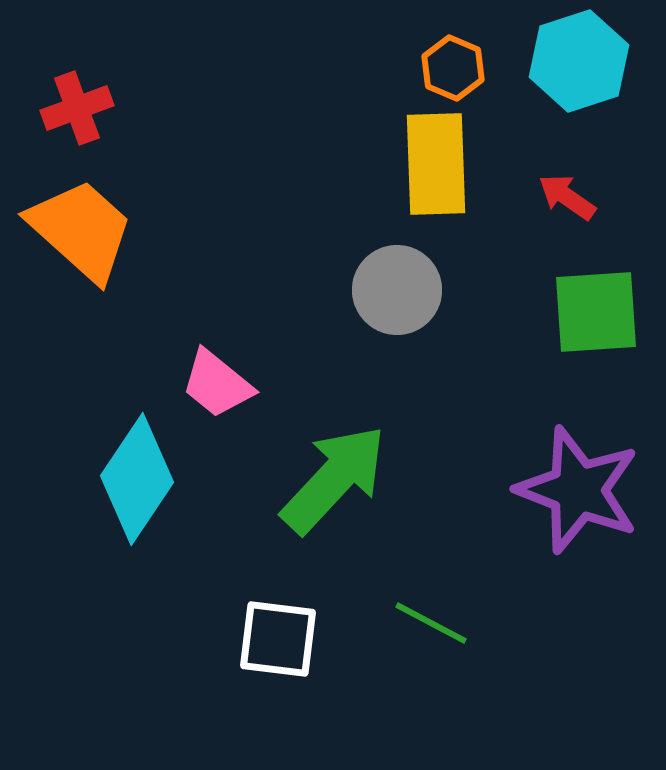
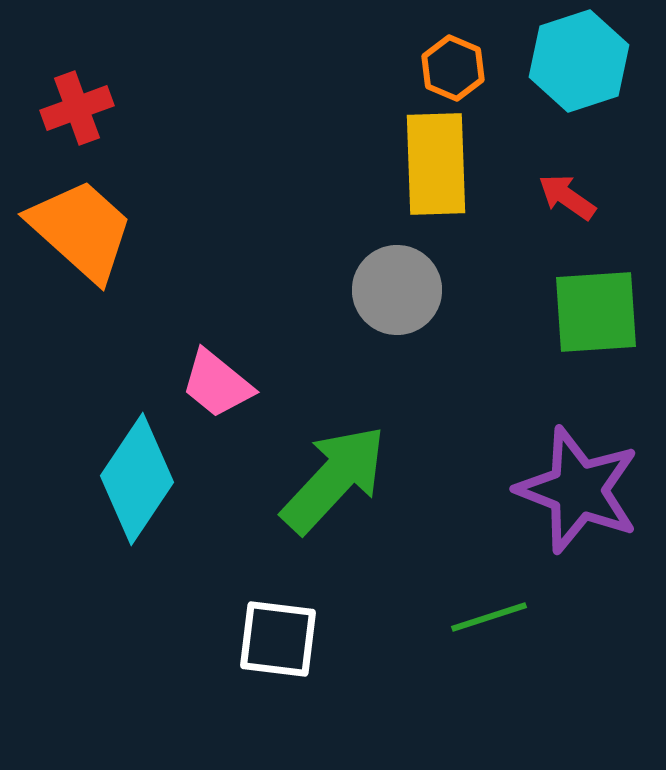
green line: moved 58 px right, 6 px up; rotated 46 degrees counterclockwise
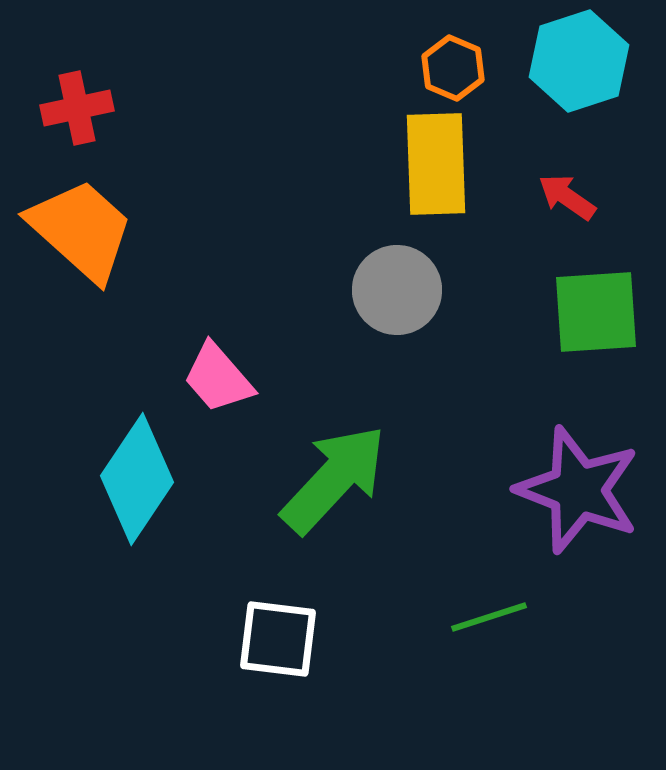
red cross: rotated 8 degrees clockwise
pink trapezoid: moved 1 px right, 6 px up; rotated 10 degrees clockwise
